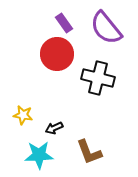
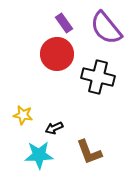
black cross: moved 1 px up
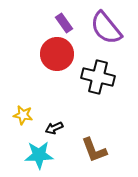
brown L-shape: moved 5 px right, 2 px up
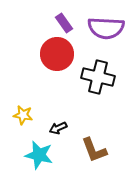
purple semicircle: rotated 48 degrees counterclockwise
black arrow: moved 4 px right
cyan star: rotated 16 degrees clockwise
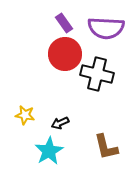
red circle: moved 8 px right
black cross: moved 1 px left, 3 px up
yellow star: moved 2 px right
black arrow: moved 2 px right, 5 px up
brown L-shape: moved 12 px right, 3 px up; rotated 8 degrees clockwise
cyan star: moved 10 px right, 4 px up; rotated 28 degrees clockwise
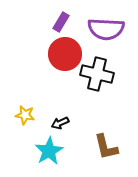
purple rectangle: moved 3 px left, 1 px up; rotated 66 degrees clockwise
purple semicircle: moved 1 px down
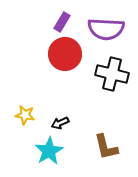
purple rectangle: moved 1 px right
black cross: moved 15 px right
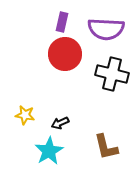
purple rectangle: rotated 18 degrees counterclockwise
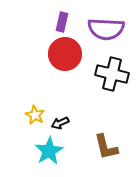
yellow star: moved 10 px right; rotated 18 degrees clockwise
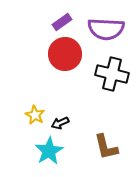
purple rectangle: rotated 42 degrees clockwise
